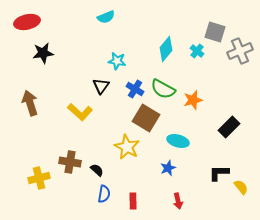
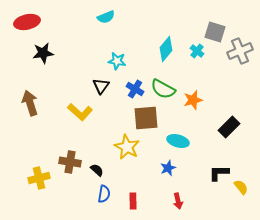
brown square: rotated 36 degrees counterclockwise
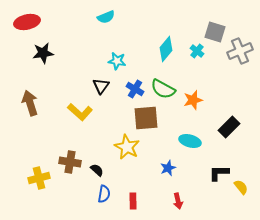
cyan ellipse: moved 12 px right
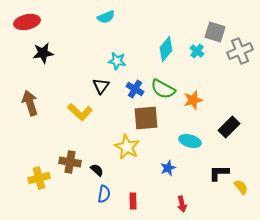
red arrow: moved 4 px right, 3 px down
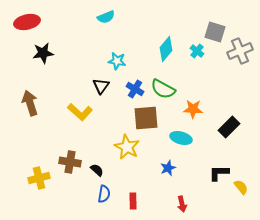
orange star: moved 9 px down; rotated 18 degrees clockwise
cyan ellipse: moved 9 px left, 3 px up
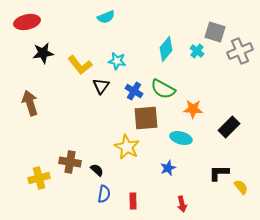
blue cross: moved 1 px left, 2 px down
yellow L-shape: moved 47 px up; rotated 10 degrees clockwise
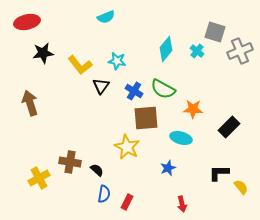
yellow cross: rotated 15 degrees counterclockwise
red rectangle: moved 6 px left, 1 px down; rotated 28 degrees clockwise
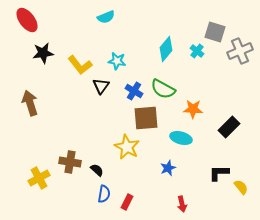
red ellipse: moved 2 px up; rotated 65 degrees clockwise
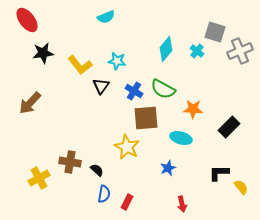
brown arrow: rotated 120 degrees counterclockwise
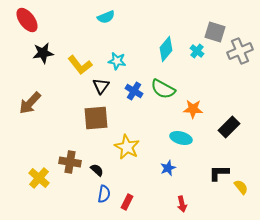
brown square: moved 50 px left
yellow cross: rotated 20 degrees counterclockwise
